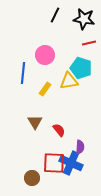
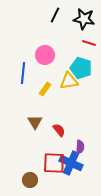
red line: rotated 32 degrees clockwise
brown circle: moved 2 px left, 2 px down
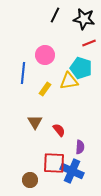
red line: rotated 40 degrees counterclockwise
blue cross: moved 1 px right, 8 px down
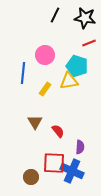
black star: moved 1 px right, 1 px up
cyan pentagon: moved 4 px left, 2 px up
red semicircle: moved 1 px left, 1 px down
brown circle: moved 1 px right, 3 px up
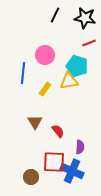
red square: moved 1 px up
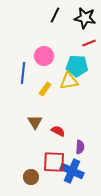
pink circle: moved 1 px left, 1 px down
cyan pentagon: rotated 15 degrees counterclockwise
red semicircle: rotated 24 degrees counterclockwise
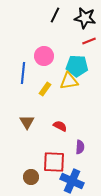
red line: moved 2 px up
brown triangle: moved 8 px left
red semicircle: moved 2 px right, 5 px up
blue cross: moved 10 px down
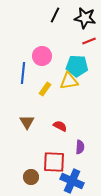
pink circle: moved 2 px left
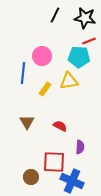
cyan pentagon: moved 2 px right, 9 px up
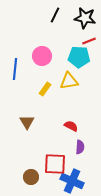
blue line: moved 8 px left, 4 px up
red semicircle: moved 11 px right
red square: moved 1 px right, 2 px down
